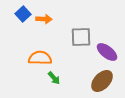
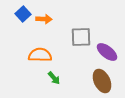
orange semicircle: moved 3 px up
brown ellipse: rotated 70 degrees counterclockwise
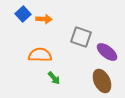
gray square: rotated 20 degrees clockwise
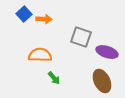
blue square: moved 1 px right
purple ellipse: rotated 20 degrees counterclockwise
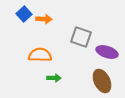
green arrow: rotated 48 degrees counterclockwise
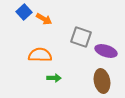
blue square: moved 2 px up
orange arrow: rotated 28 degrees clockwise
purple ellipse: moved 1 px left, 1 px up
brown ellipse: rotated 15 degrees clockwise
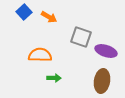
orange arrow: moved 5 px right, 2 px up
brown ellipse: rotated 20 degrees clockwise
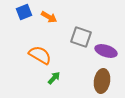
blue square: rotated 21 degrees clockwise
orange semicircle: rotated 30 degrees clockwise
green arrow: rotated 48 degrees counterclockwise
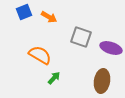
purple ellipse: moved 5 px right, 3 px up
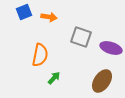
orange arrow: rotated 21 degrees counterclockwise
orange semicircle: rotated 70 degrees clockwise
brown ellipse: rotated 25 degrees clockwise
